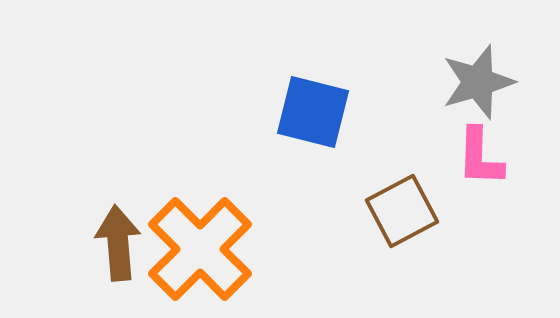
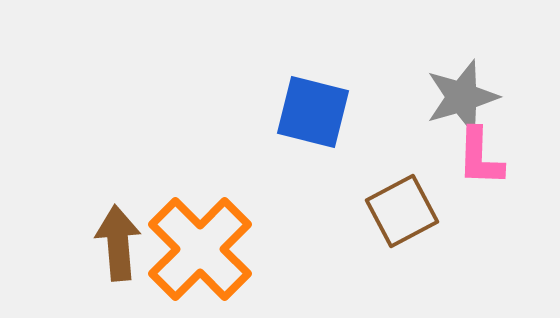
gray star: moved 16 px left, 15 px down
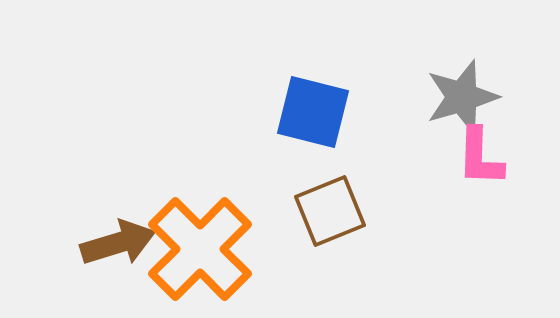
brown square: moved 72 px left; rotated 6 degrees clockwise
brown arrow: rotated 78 degrees clockwise
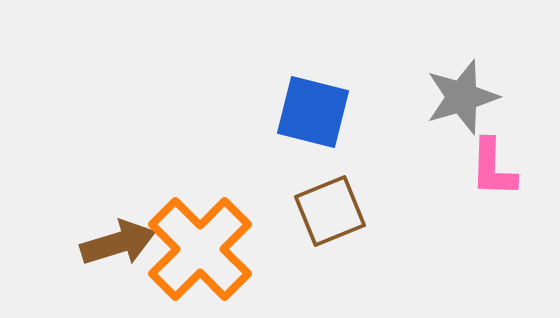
pink L-shape: moved 13 px right, 11 px down
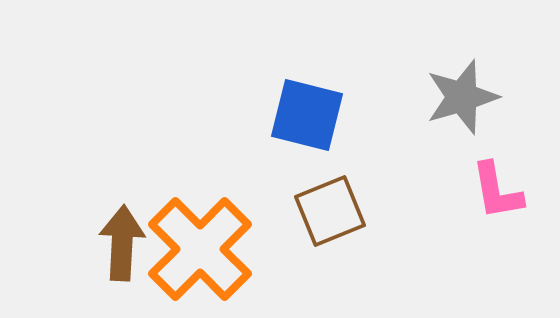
blue square: moved 6 px left, 3 px down
pink L-shape: moved 4 px right, 23 px down; rotated 12 degrees counterclockwise
brown arrow: moved 4 px right; rotated 70 degrees counterclockwise
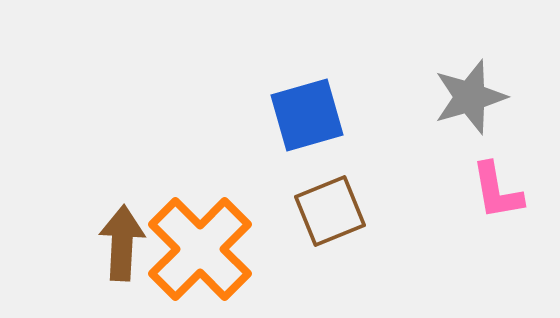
gray star: moved 8 px right
blue square: rotated 30 degrees counterclockwise
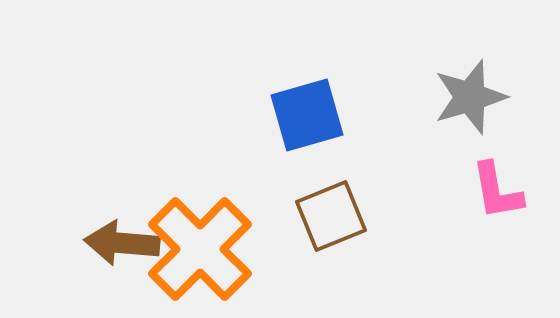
brown square: moved 1 px right, 5 px down
brown arrow: rotated 88 degrees counterclockwise
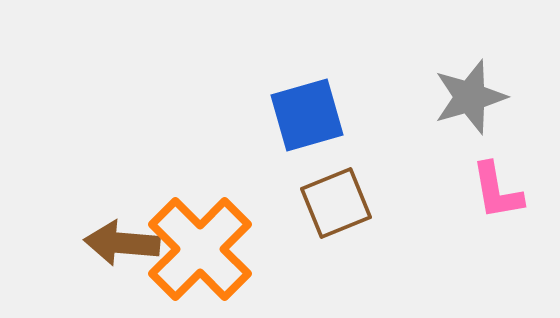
brown square: moved 5 px right, 13 px up
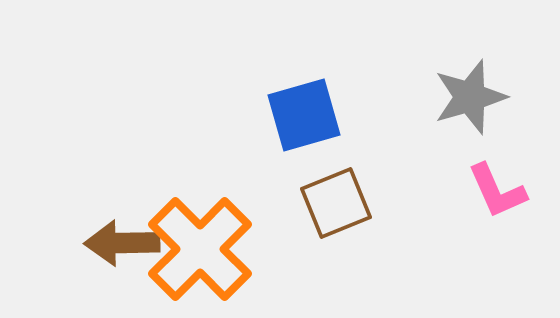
blue square: moved 3 px left
pink L-shape: rotated 14 degrees counterclockwise
brown arrow: rotated 6 degrees counterclockwise
